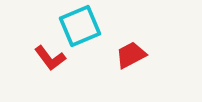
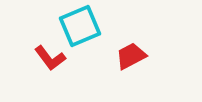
red trapezoid: moved 1 px down
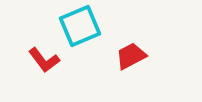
red L-shape: moved 6 px left, 2 px down
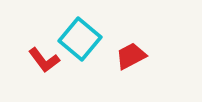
cyan square: moved 13 px down; rotated 27 degrees counterclockwise
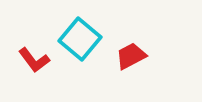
red L-shape: moved 10 px left
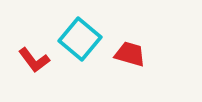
red trapezoid: moved 1 px left, 2 px up; rotated 44 degrees clockwise
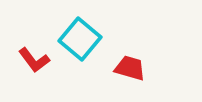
red trapezoid: moved 14 px down
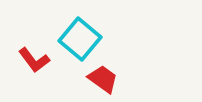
red trapezoid: moved 27 px left, 11 px down; rotated 20 degrees clockwise
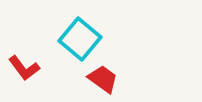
red L-shape: moved 10 px left, 8 px down
